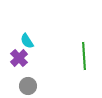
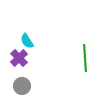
green line: moved 1 px right, 2 px down
gray circle: moved 6 px left
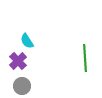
purple cross: moved 1 px left, 3 px down
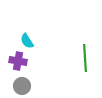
purple cross: rotated 36 degrees counterclockwise
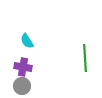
purple cross: moved 5 px right, 6 px down
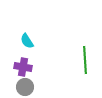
green line: moved 2 px down
gray circle: moved 3 px right, 1 px down
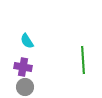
green line: moved 2 px left
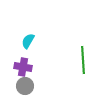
cyan semicircle: moved 1 px right; rotated 63 degrees clockwise
gray circle: moved 1 px up
